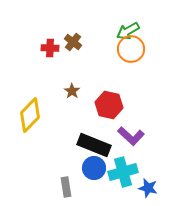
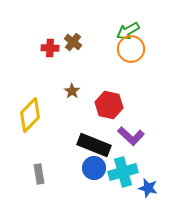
gray rectangle: moved 27 px left, 13 px up
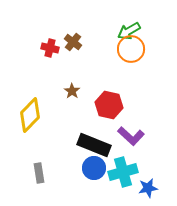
green arrow: moved 1 px right
red cross: rotated 12 degrees clockwise
gray rectangle: moved 1 px up
blue star: rotated 24 degrees counterclockwise
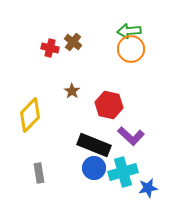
green arrow: rotated 25 degrees clockwise
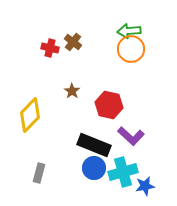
gray rectangle: rotated 24 degrees clockwise
blue star: moved 3 px left, 2 px up
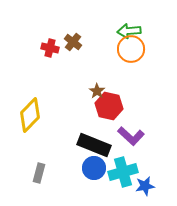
brown star: moved 25 px right
red hexagon: moved 1 px down
